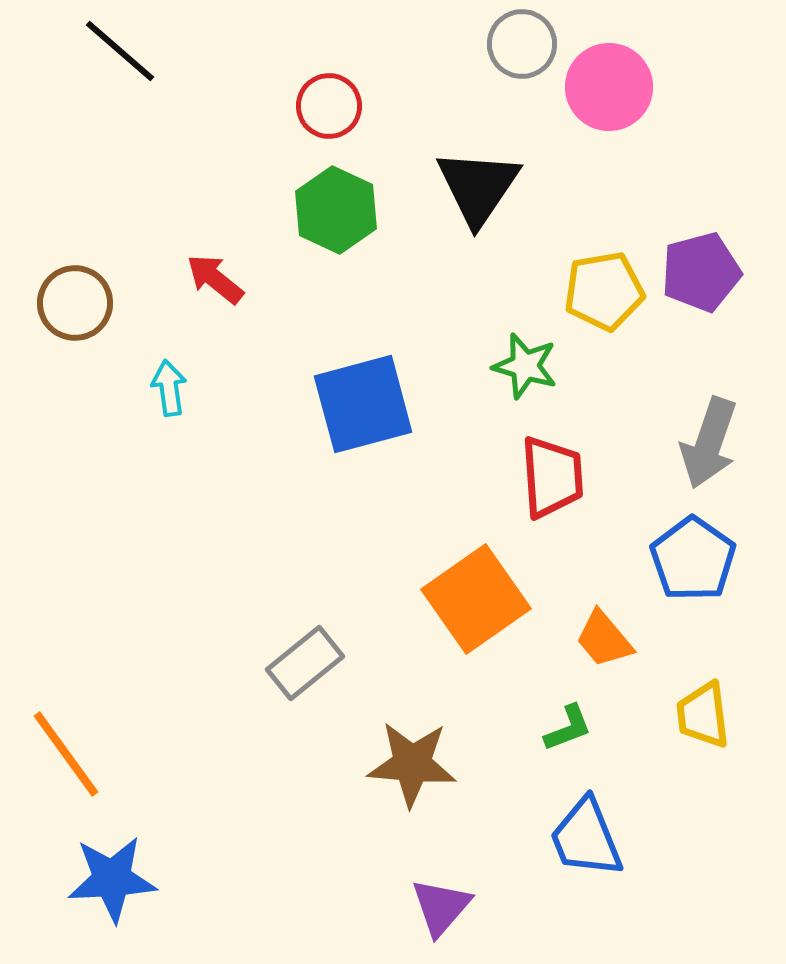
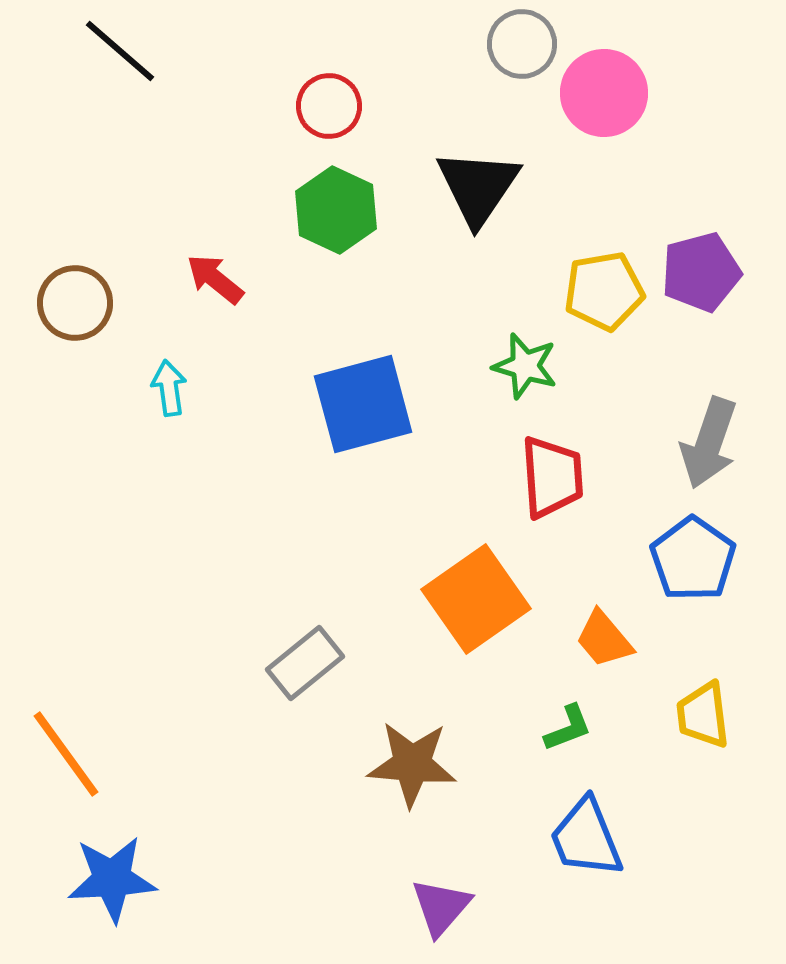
pink circle: moved 5 px left, 6 px down
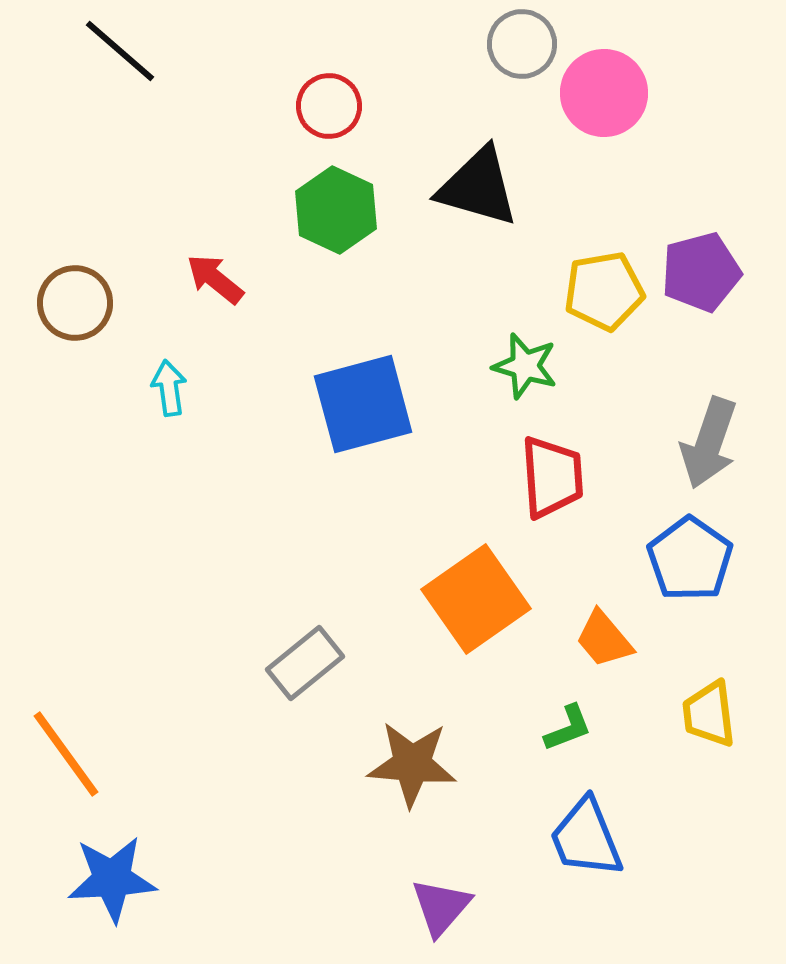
black triangle: rotated 48 degrees counterclockwise
blue pentagon: moved 3 px left
yellow trapezoid: moved 6 px right, 1 px up
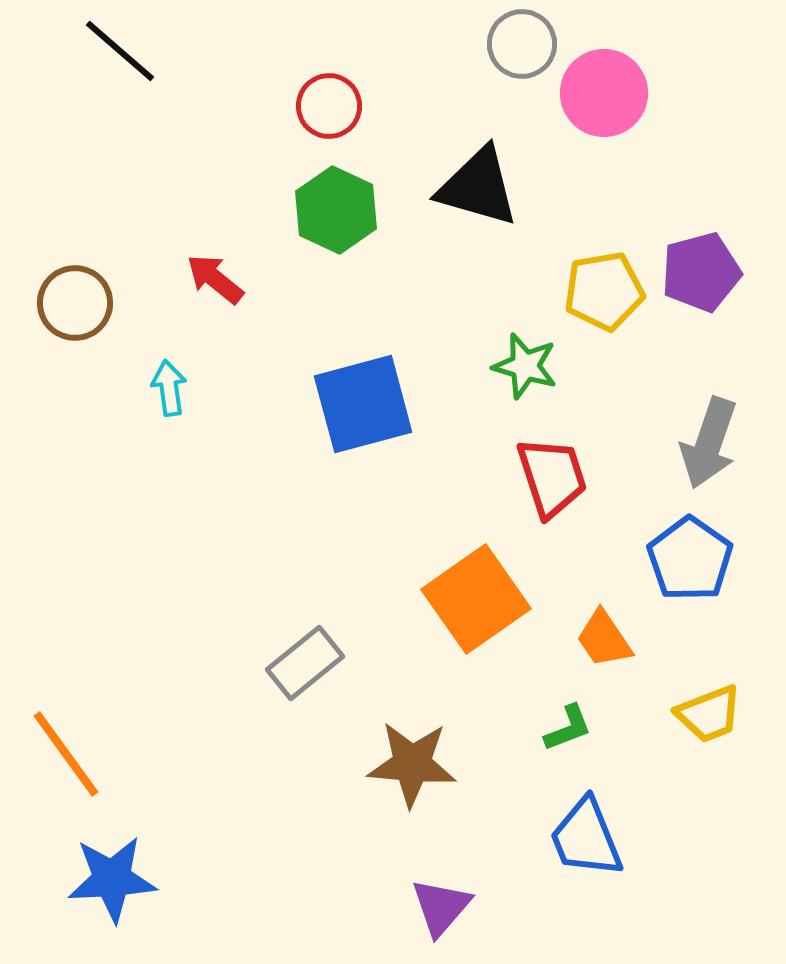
red trapezoid: rotated 14 degrees counterclockwise
orange trapezoid: rotated 6 degrees clockwise
yellow trapezoid: rotated 104 degrees counterclockwise
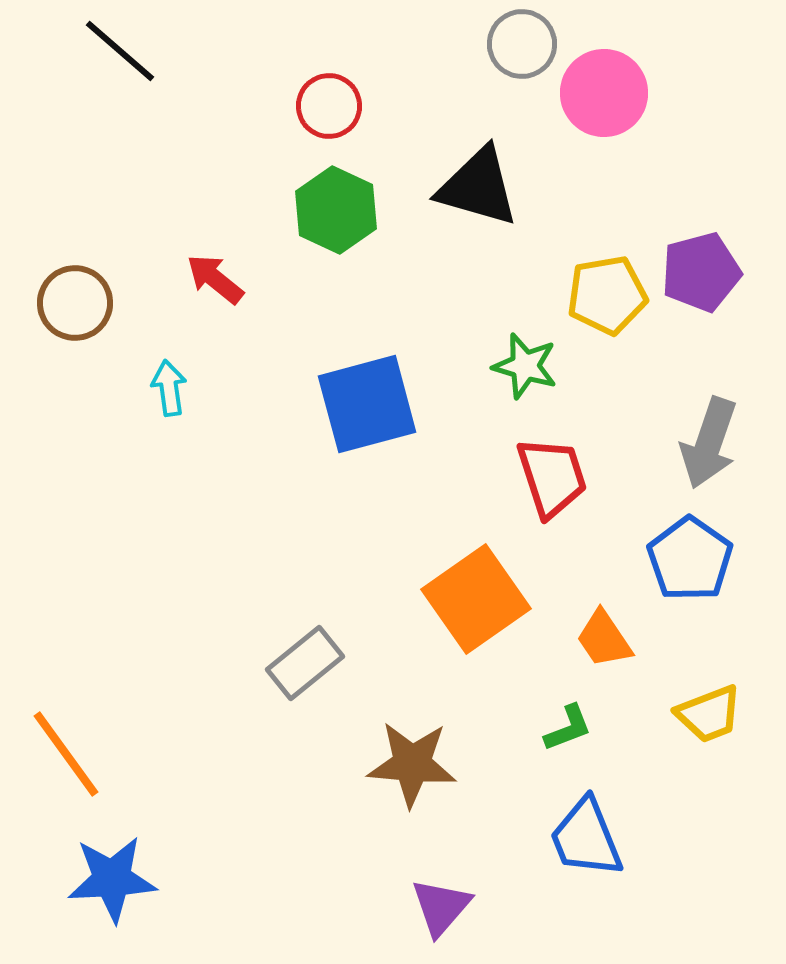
yellow pentagon: moved 3 px right, 4 px down
blue square: moved 4 px right
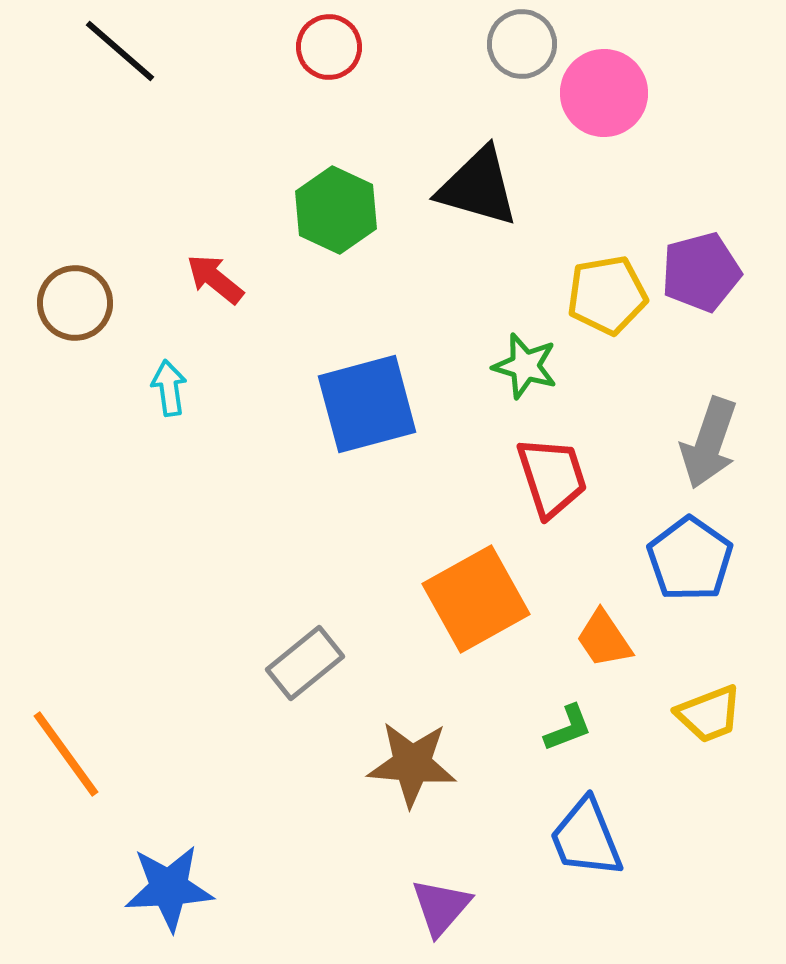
red circle: moved 59 px up
orange square: rotated 6 degrees clockwise
blue star: moved 57 px right, 9 px down
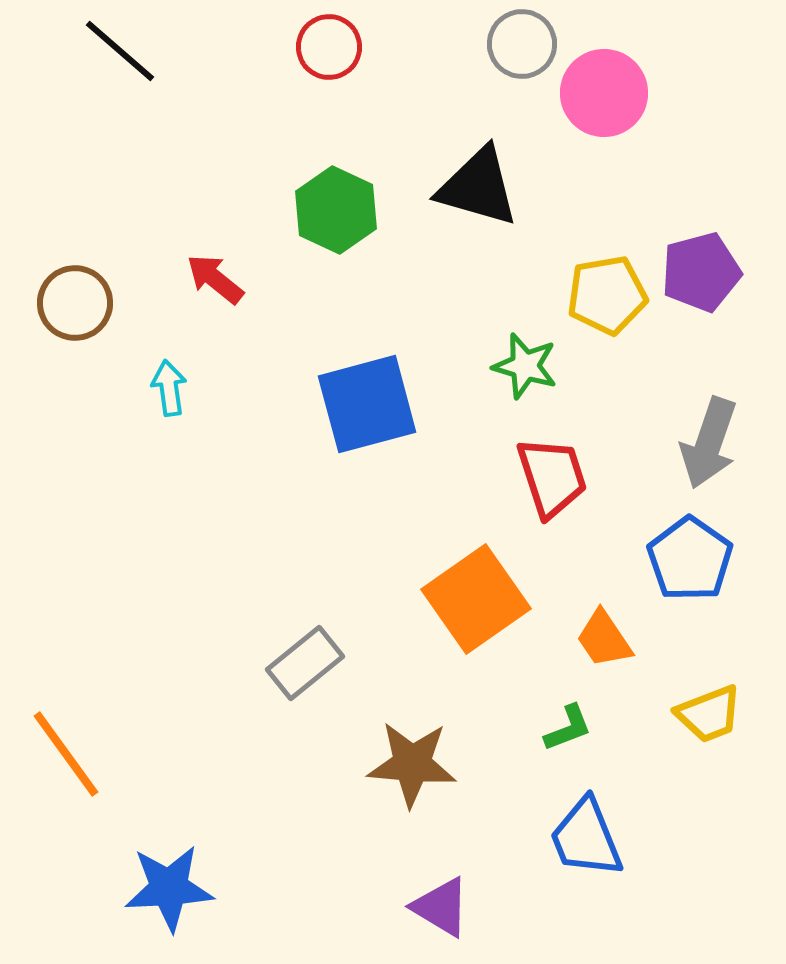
orange square: rotated 6 degrees counterclockwise
purple triangle: rotated 40 degrees counterclockwise
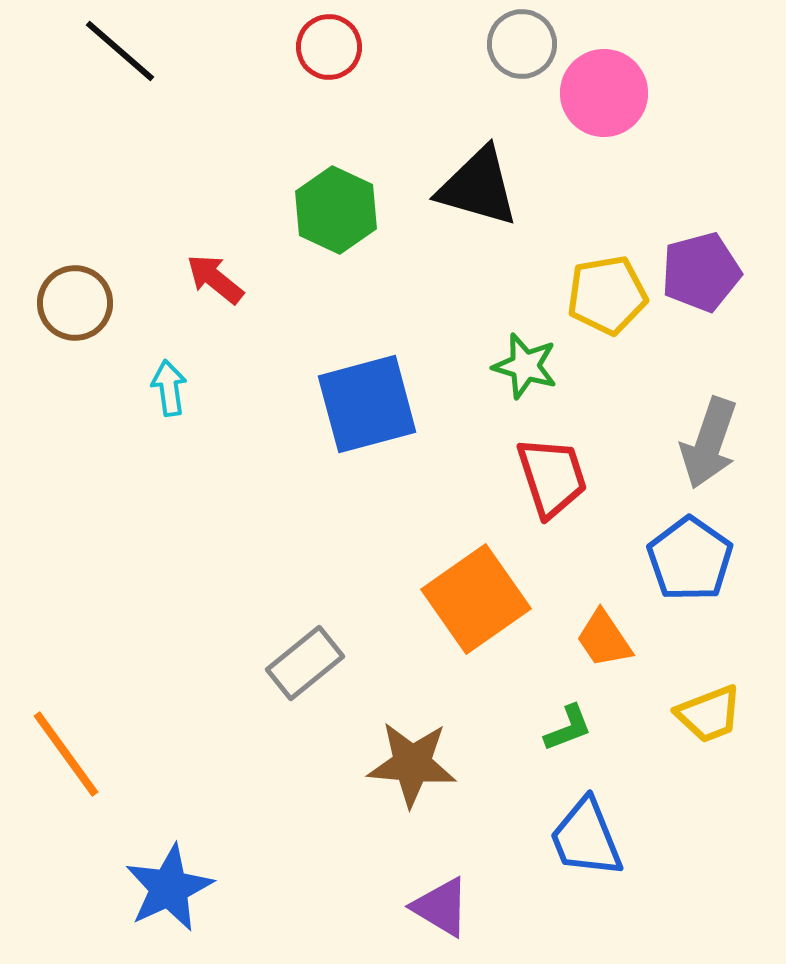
blue star: rotated 22 degrees counterclockwise
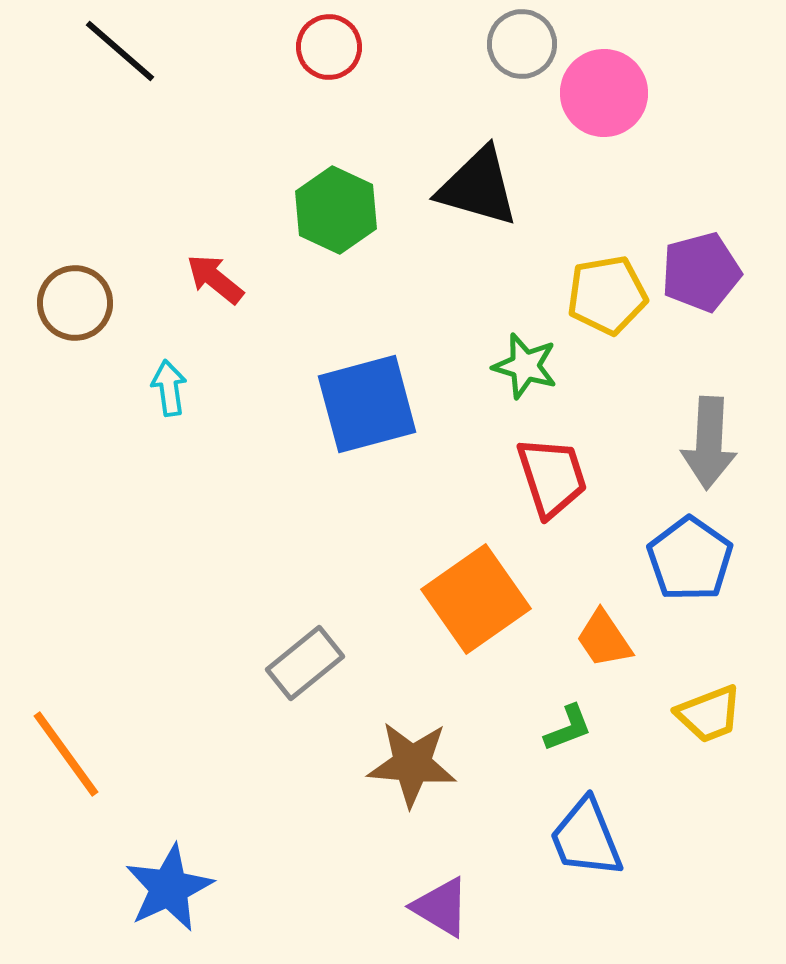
gray arrow: rotated 16 degrees counterclockwise
